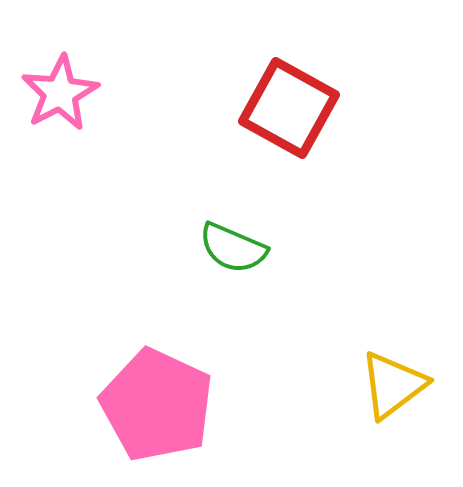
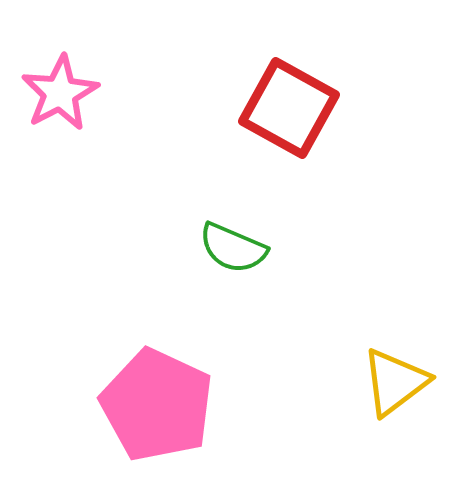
yellow triangle: moved 2 px right, 3 px up
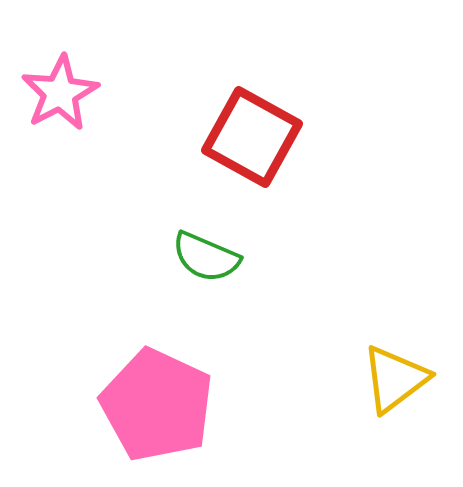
red square: moved 37 px left, 29 px down
green semicircle: moved 27 px left, 9 px down
yellow triangle: moved 3 px up
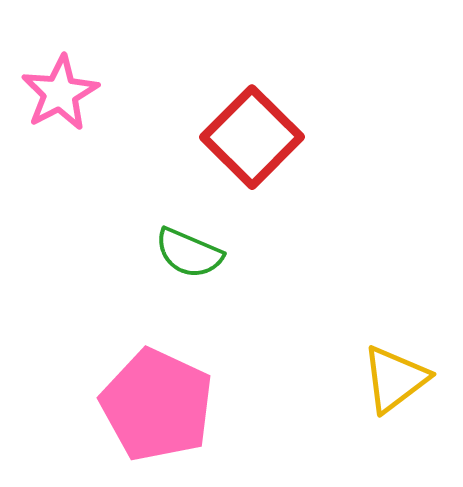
red square: rotated 16 degrees clockwise
green semicircle: moved 17 px left, 4 px up
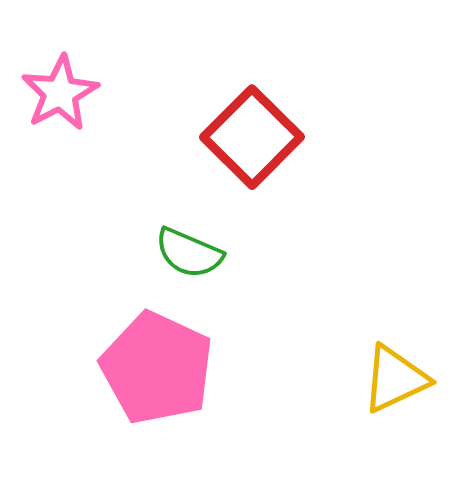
yellow triangle: rotated 12 degrees clockwise
pink pentagon: moved 37 px up
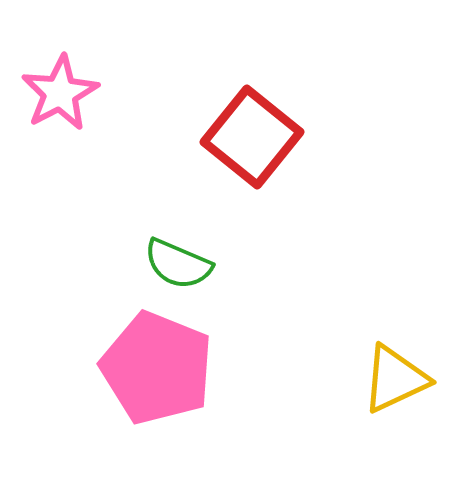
red square: rotated 6 degrees counterclockwise
green semicircle: moved 11 px left, 11 px down
pink pentagon: rotated 3 degrees counterclockwise
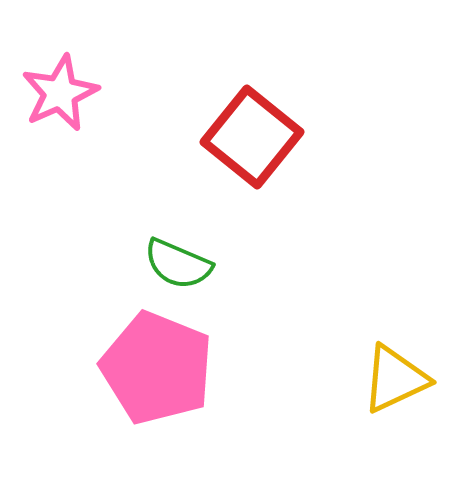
pink star: rotated 4 degrees clockwise
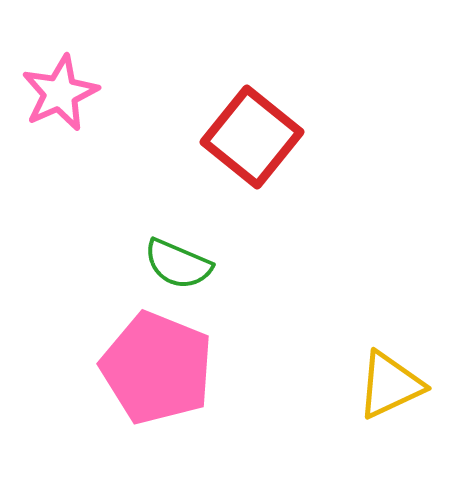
yellow triangle: moved 5 px left, 6 px down
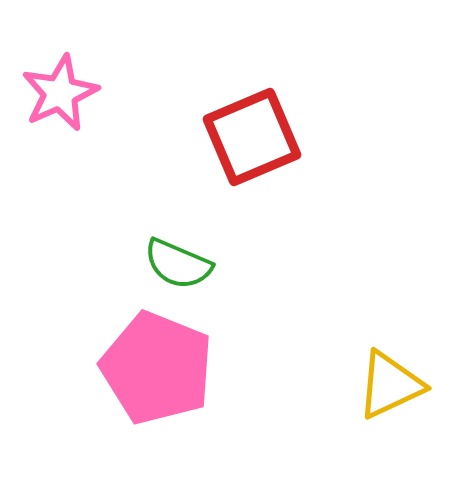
red square: rotated 28 degrees clockwise
